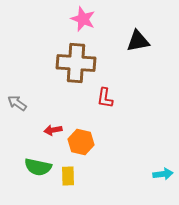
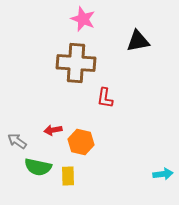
gray arrow: moved 38 px down
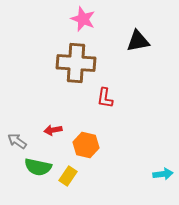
orange hexagon: moved 5 px right, 3 px down
yellow rectangle: rotated 36 degrees clockwise
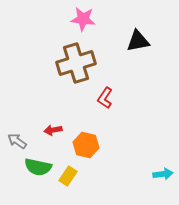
pink star: rotated 15 degrees counterclockwise
brown cross: rotated 21 degrees counterclockwise
red L-shape: rotated 25 degrees clockwise
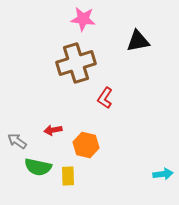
yellow rectangle: rotated 36 degrees counterclockwise
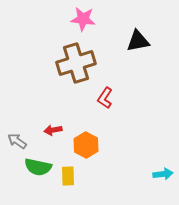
orange hexagon: rotated 15 degrees clockwise
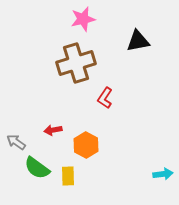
pink star: rotated 20 degrees counterclockwise
gray arrow: moved 1 px left, 1 px down
green semicircle: moved 1 px left, 1 px down; rotated 24 degrees clockwise
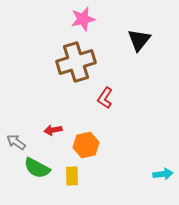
black triangle: moved 1 px right, 1 px up; rotated 40 degrees counterclockwise
brown cross: moved 1 px up
orange hexagon: rotated 20 degrees clockwise
green semicircle: rotated 8 degrees counterclockwise
yellow rectangle: moved 4 px right
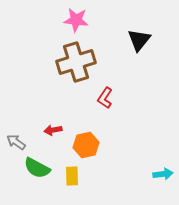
pink star: moved 7 px left, 1 px down; rotated 20 degrees clockwise
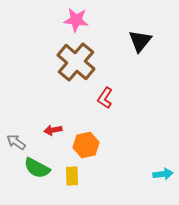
black triangle: moved 1 px right, 1 px down
brown cross: rotated 33 degrees counterclockwise
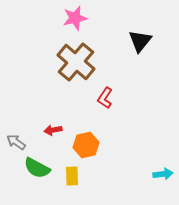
pink star: moved 1 px left, 2 px up; rotated 20 degrees counterclockwise
